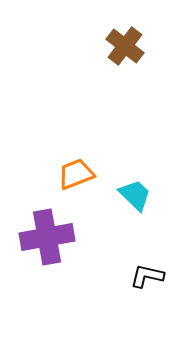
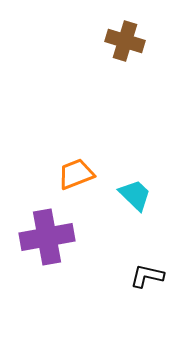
brown cross: moved 5 px up; rotated 21 degrees counterclockwise
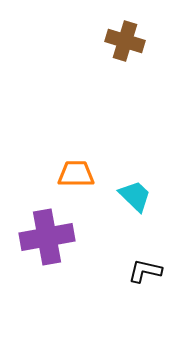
orange trapezoid: rotated 21 degrees clockwise
cyan trapezoid: moved 1 px down
black L-shape: moved 2 px left, 5 px up
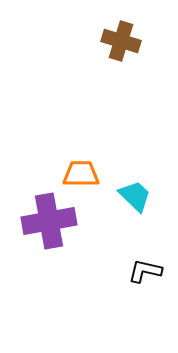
brown cross: moved 4 px left
orange trapezoid: moved 5 px right
purple cross: moved 2 px right, 16 px up
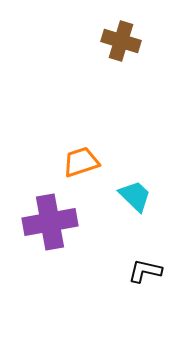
orange trapezoid: moved 12 px up; rotated 18 degrees counterclockwise
purple cross: moved 1 px right, 1 px down
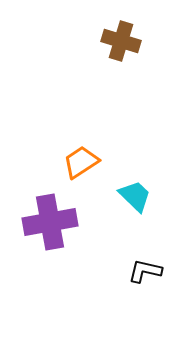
orange trapezoid: rotated 15 degrees counterclockwise
